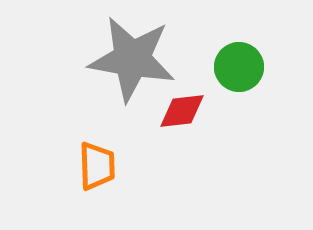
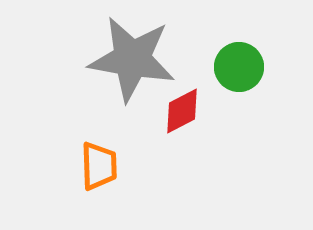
red diamond: rotated 21 degrees counterclockwise
orange trapezoid: moved 2 px right
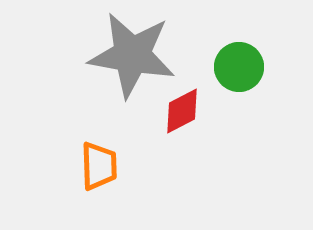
gray star: moved 4 px up
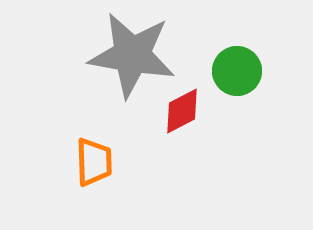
green circle: moved 2 px left, 4 px down
orange trapezoid: moved 5 px left, 4 px up
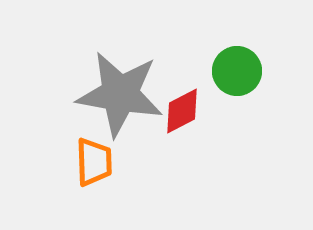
gray star: moved 12 px left, 39 px down
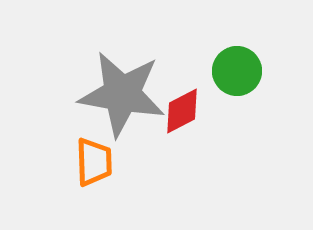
gray star: moved 2 px right
